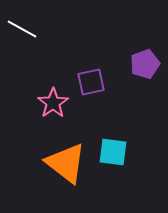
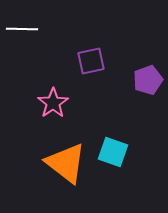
white line: rotated 28 degrees counterclockwise
purple pentagon: moved 3 px right, 16 px down
purple square: moved 21 px up
cyan square: rotated 12 degrees clockwise
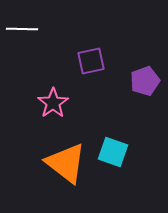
purple pentagon: moved 3 px left, 1 px down
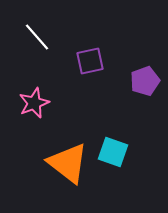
white line: moved 15 px right, 8 px down; rotated 48 degrees clockwise
purple square: moved 1 px left
pink star: moved 19 px left; rotated 12 degrees clockwise
orange triangle: moved 2 px right
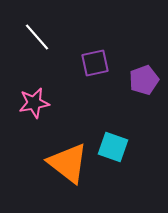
purple square: moved 5 px right, 2 px down
purple pentagon: moved 1 px left, 1 px up
pink star: rotated 12 degrees clockwise
cyan square: moved 5 px up
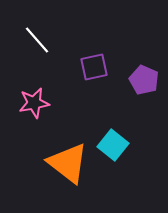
white line: moved 3 px down
purple square: moved 1 px left, 4 px down
purple pentagon: rotated 28 degrees counterclockwise
cyan square: moved 2 px up; rotated 20 degrees clockwise
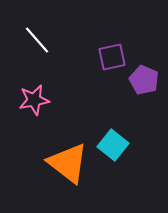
purple square: moved 18 px right, 10 px up
pink star: moved 3 px up
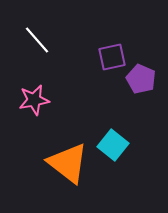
purple pentagon: moved 3 px left, 1 px up
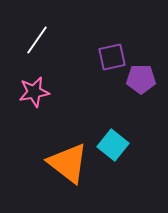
white line: rotated 76 degrees clockwise
purple pentagon: rotated 24 degrees counterclockwise
pink star: moved 8 px up
